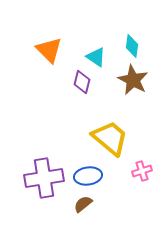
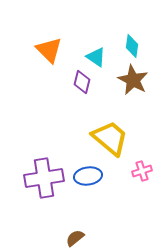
brown semicircle: moved 8 px left, 34 px down
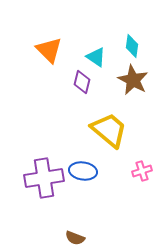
yellow trapezoid: moved 1 px left, 8 px up
blue ellipse: moved 5 px left, 5 px up; rotated 16 degrees clockwise
brown semicircle: rotated 120 degrees counterclockwise
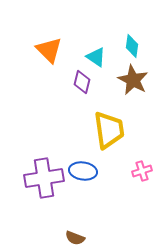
yellow trapezoid: rotated 42 degrees clockwise
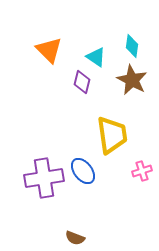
brown star: moved 1 px left
yellow trapezoid: moved 3 px right, 5 px down
blue ellipse: rotated 44 degrees clockwise
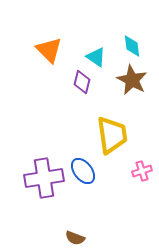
cyan diamond: rotated 15 degrees counterclockwise
